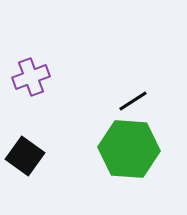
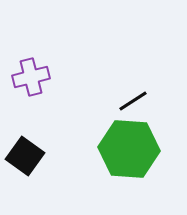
purple cross: rotated 6 degrees clockwise
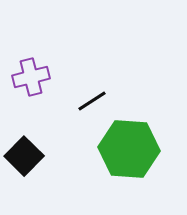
black line: moved 41 px left
black square: moved 1 px left; rotated 9 degrees clockwise
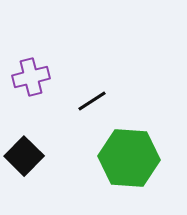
green hexagon: moved 9 px down
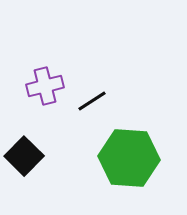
purple cross: moved 14 px right, 9 px down
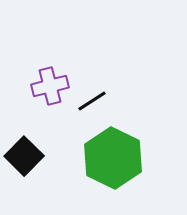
purple cross: moved 5 px right
green hexagon: moved 16 px left; rotated 22 degrees clockwise
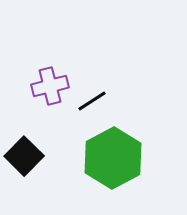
green hexagon: rotated 6 degrees clockwise
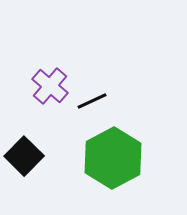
purple cross: rotated 36 degrees counterclockwise
black line: rotated 8 degrees clockwise
